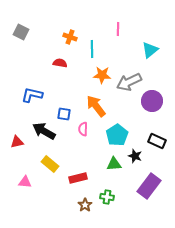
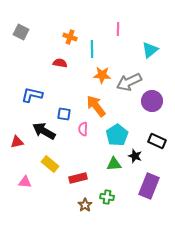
purple rectangle: rotated 15 degrees counterclockwise
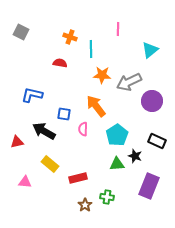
cyan line: moved 1 px left
green triangle: moved 3 px right
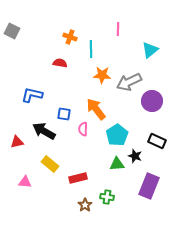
gray square: moved 9 px left, 1 px up
orange arrow: moved 3 px down
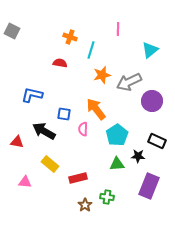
cyan line: moved 1 px down; rotated 18 degrees clockwise
orange star: rotated 18 degrees counterclockwise
red triangle: rotated 24 degrees clockwise
black star: moved 3 px right; rotated 16 degrees counterclockwise
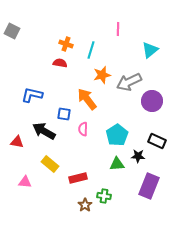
orange cross: moved 4 px left, 7 px down
orange arrow: moved 9 px left, 10 px up
green cross: moved 3 px left, 1 px up
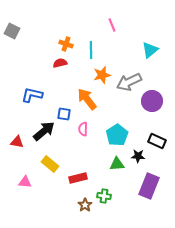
pink line: moved 6 px left, 4 px up; rotated 24 degrees counterclockwise
cyan line: rotated 18 degrees counterclockwise
red semicircle: rotated 24 degrees counterclockwise
black arrow: rotated 110 degrees clockwise
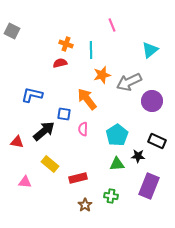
green cross: moved 7 px right
